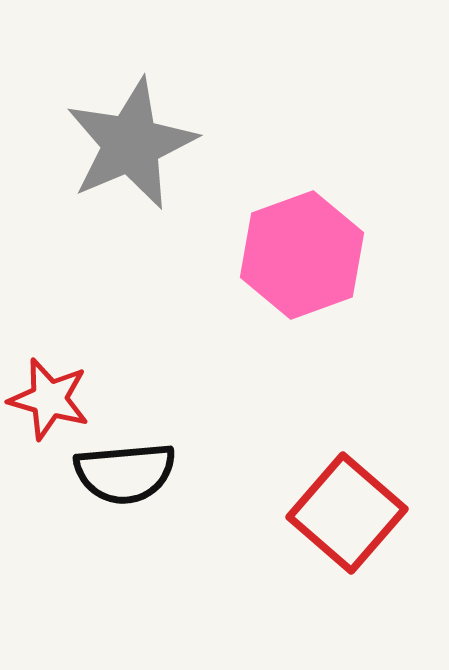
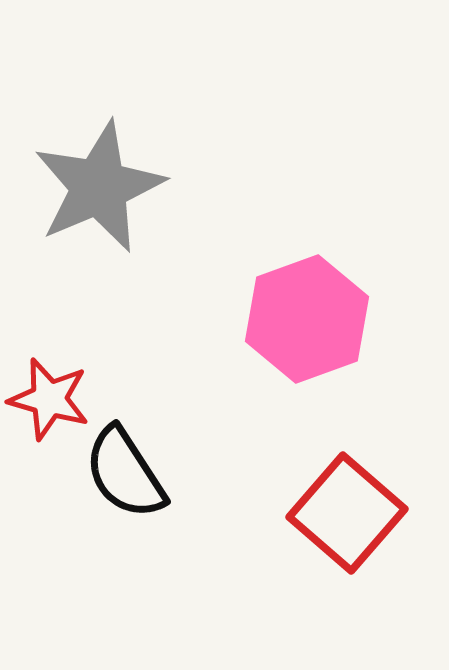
gray star: moved 32 px left, 43 px down
pink hexagon: moved 5 px right, 64 px down
black semicircle: rotated 62 degrees clockwise
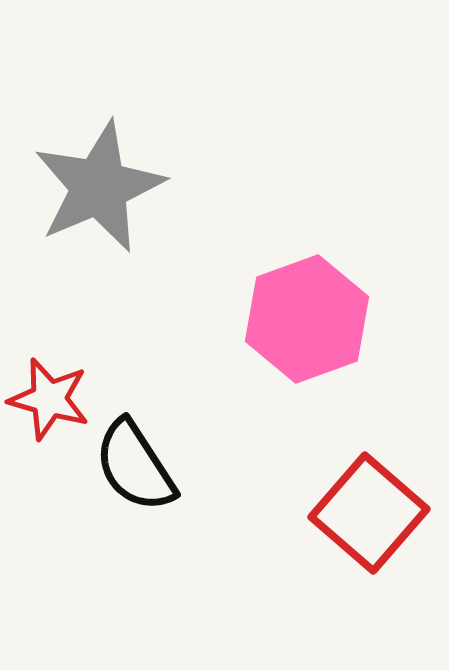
black semicircle: moved 10 px right, 7 px up
red square: moved 22 px right
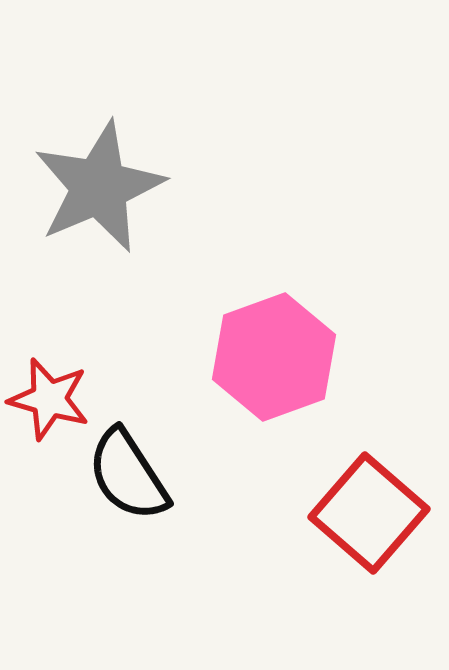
pink hexagon: moved 33 px left, 38 px down
black semicircle: moved 7 px left, 9 px down
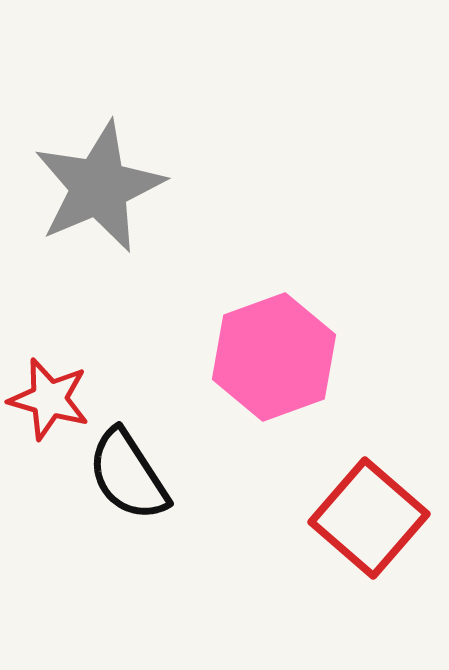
red square: moved 5 px down
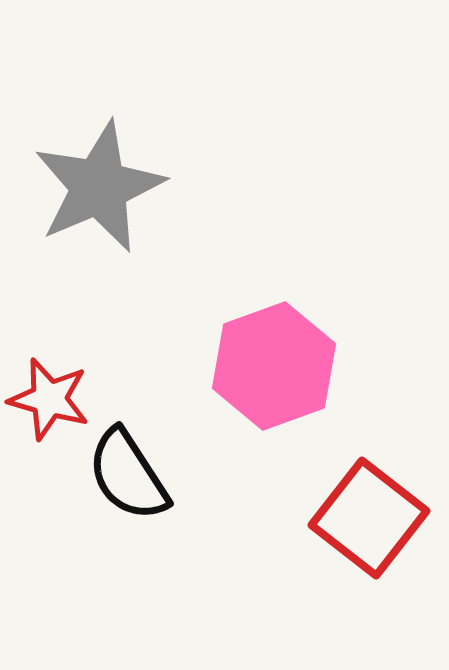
pink hexagon: moved 9 px down
red square: rotated 3 degrees counterclockwise
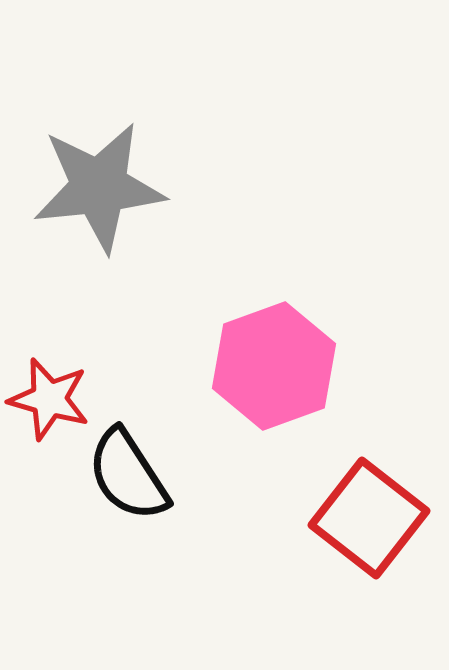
gray star: rotated 17 degrees clockwise
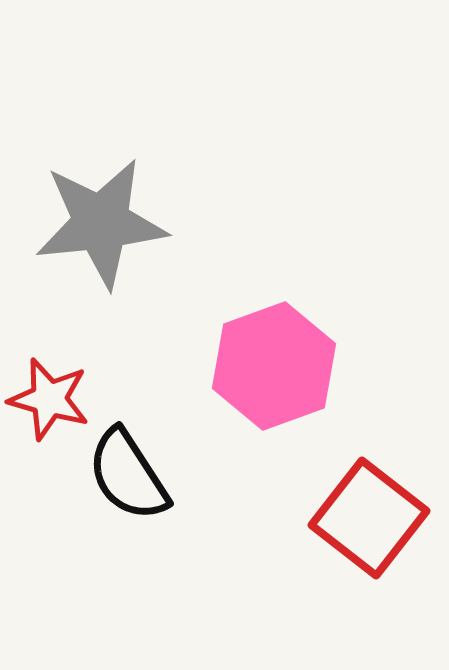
gray star: moved 2 px right, 36 px down
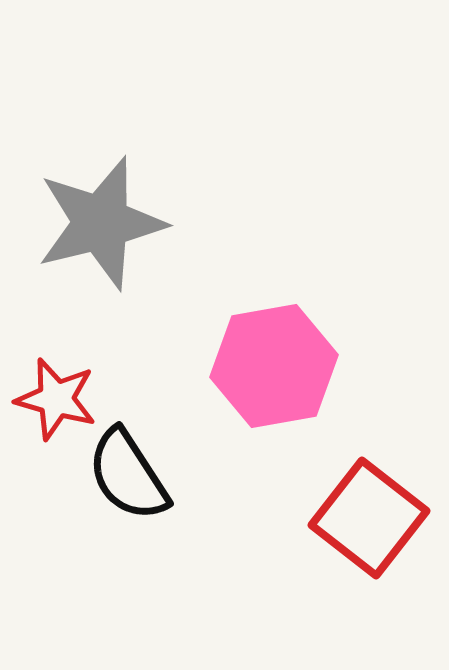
gray star: rotated 8 degrees counterclockwise
pink hexagon: rotated 10 degrees clockwise
red star: moved 7 px right
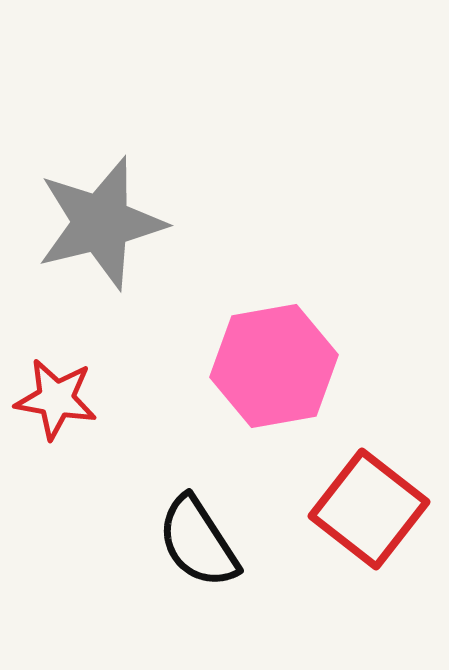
red star: rotated 6 degrees counterclockwise
black semicircle: moved 70 px right, 67 px down
red square: moved 9 px up
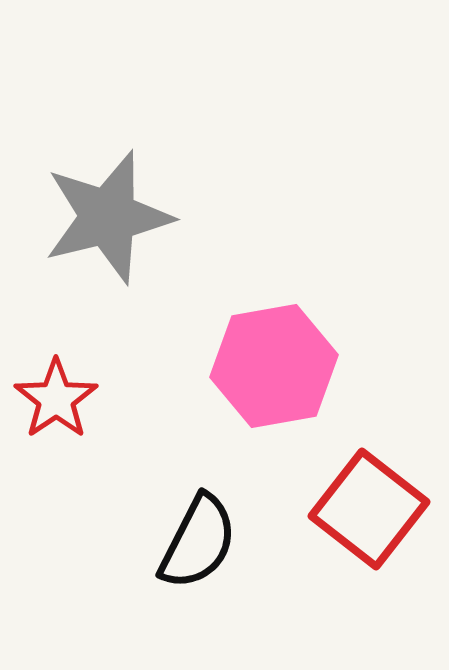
gray star: moved 7 px right, 6 px up
red star: rotated 28 degrees clockwise
black semicircle: rotated 120 degrees counterclockwise
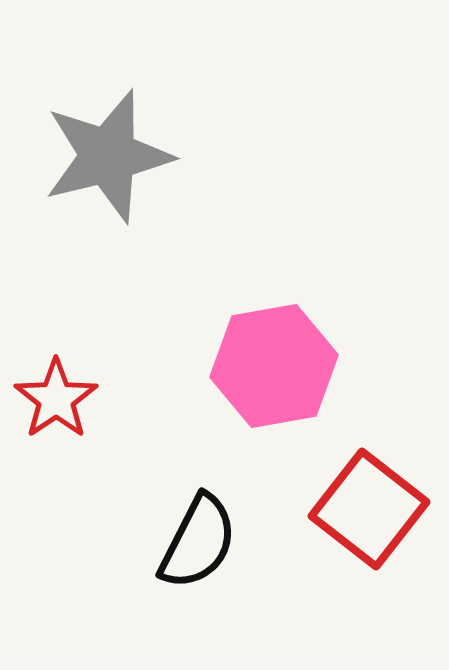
gray star: moved 61 px up
